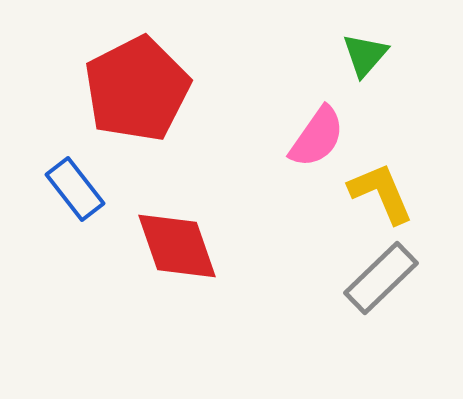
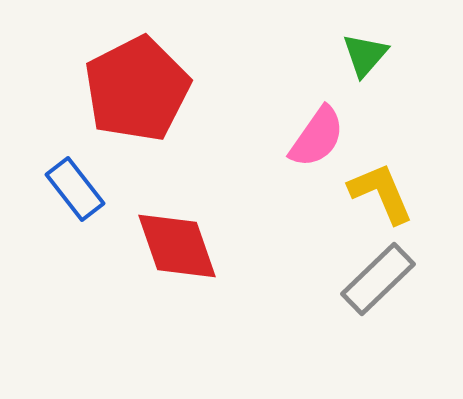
gray rectangle: moved 3 px left, 1 px down
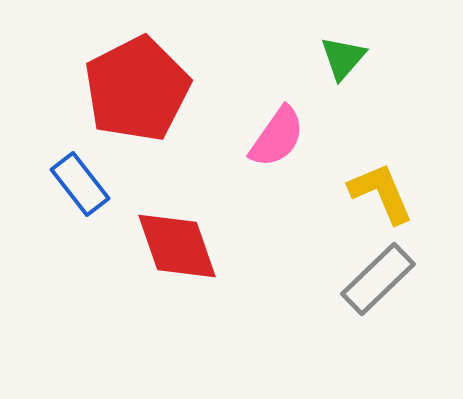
green triangle: moved 22 px left, 3 px down
pink semicircle: moved 40 px left
blue rectangle: moved 5 px right, 5 px up
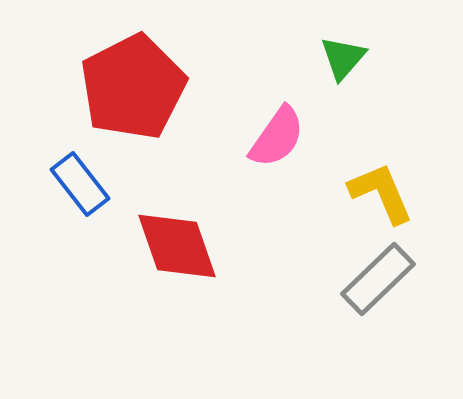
red pentagon: moved 4 px left, 2 px up
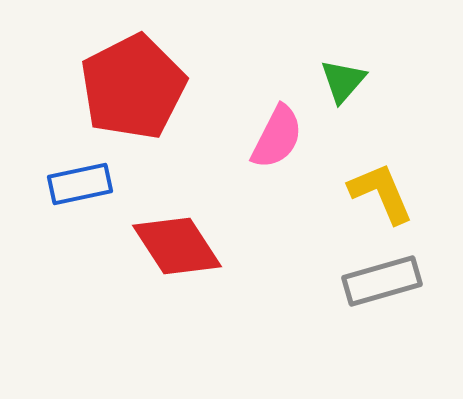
green triangle: moved 23 px down
pink semicircle: rotated 8 degrees counterclockwise
blue rectangle: rotated 64 degrees counterclockwise
red diamond: rotated 14 degrees counterclockwise
gray rectangle: moved 4 px right, 2 px down; rotated 28 degrees clockwise
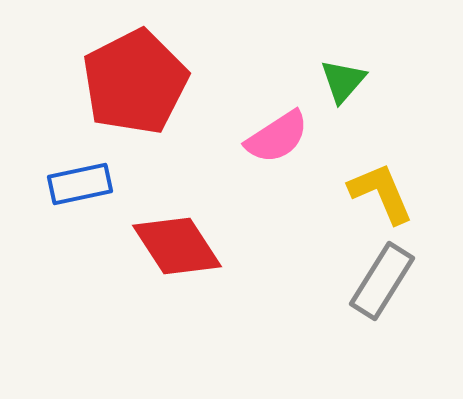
red pentagon: moved 2 px right, 5 px up
pink semicircle: rotated 30 degrees clockwise
gray rectangle: rotated 42 degrees counterclockwise
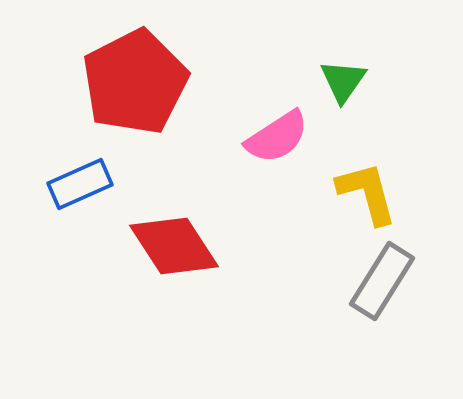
green triangle: rotated 6 degrees counterclockwise
blue rectangle: rotated 12 degrees counterclockwise
yellow L-shape: moved 14 px left; rotated 8 degrees clockwise
red diamond: moved 3 px left
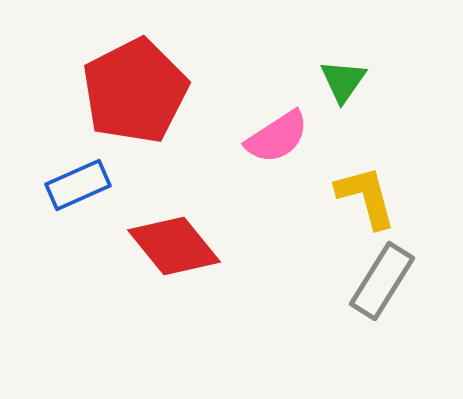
red pentagon: moved 9 px down
blue rectangle: moved 2 px left, 1 px down
yellow L-shape: moved 1 px left, 4 px down
red diamond: rotated 6 degrees counterclockwise
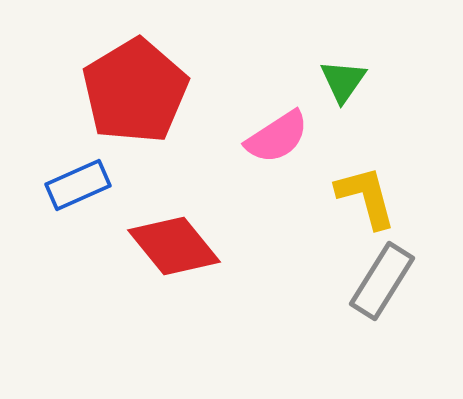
red pentagon: rotated 4 degrees counterclockwise
